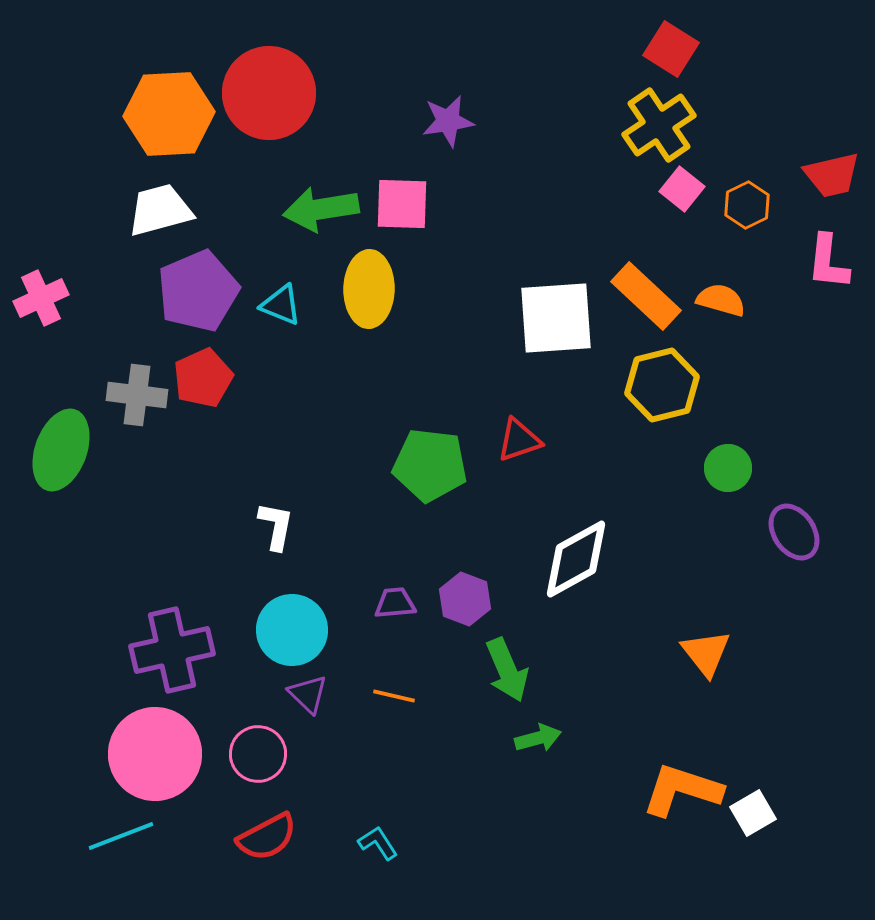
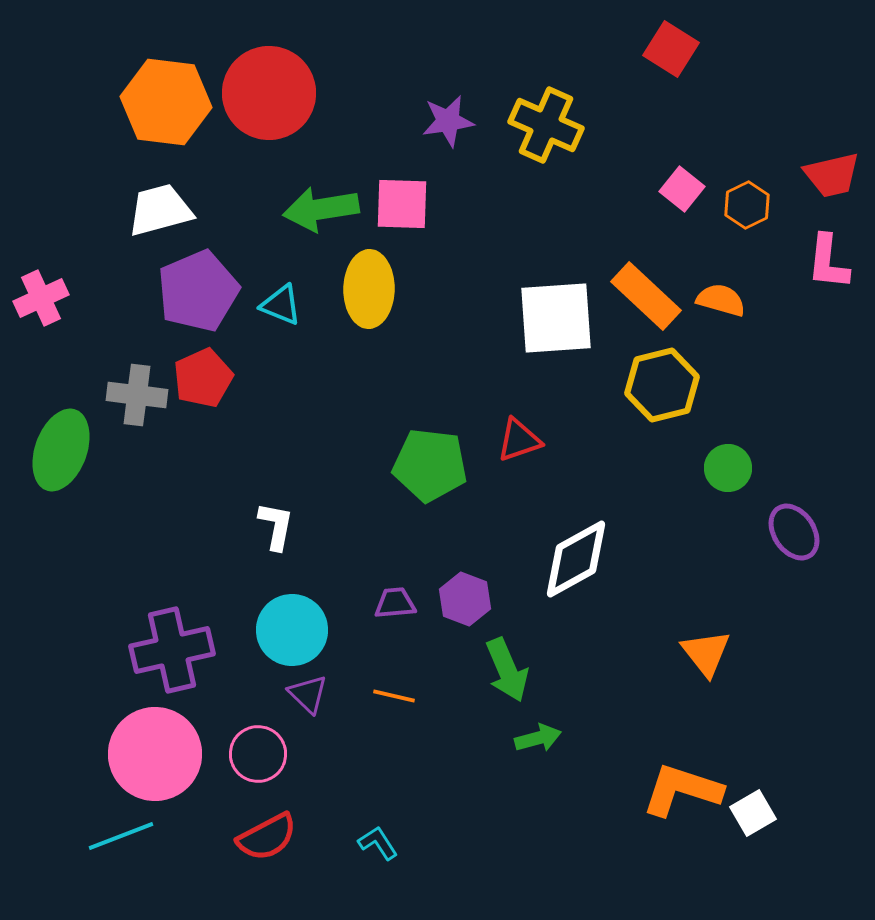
orange hexagon at (169, 114): moved 3 px left, 12 px up; rotated 10 degrees clockwise
yellow cross at (659, 125): moved 113 px left; rotated 32 degrees counterclockwise
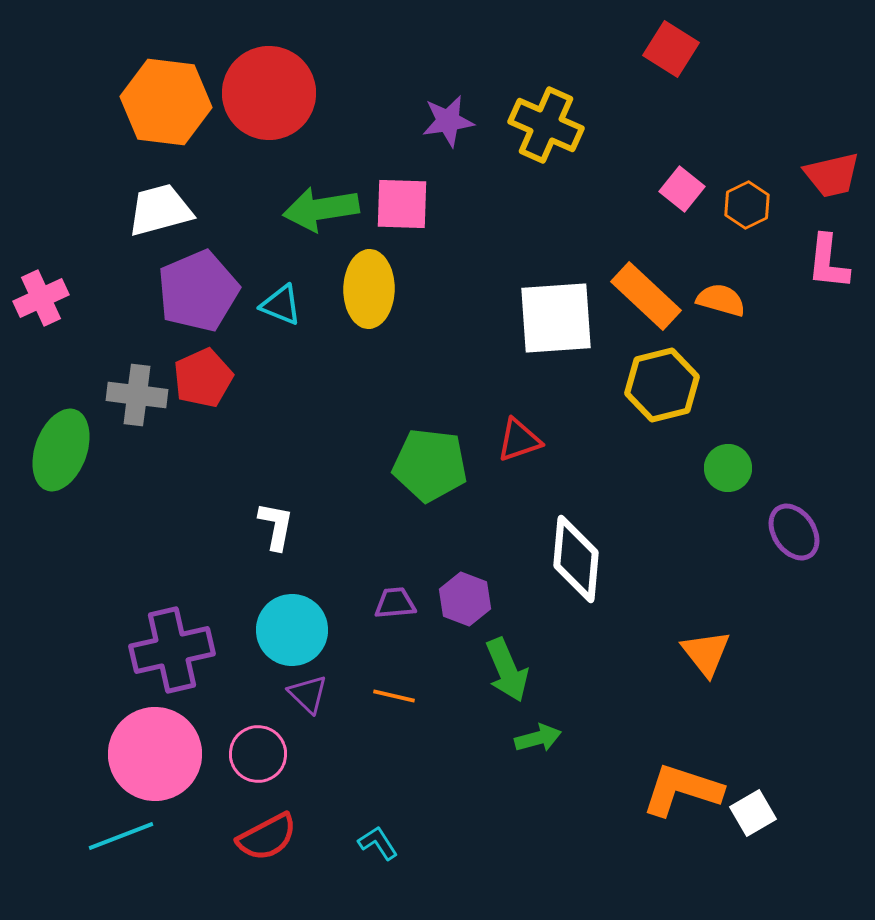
white diamond at (576, 559): rotated 56 degrees counterclockwise
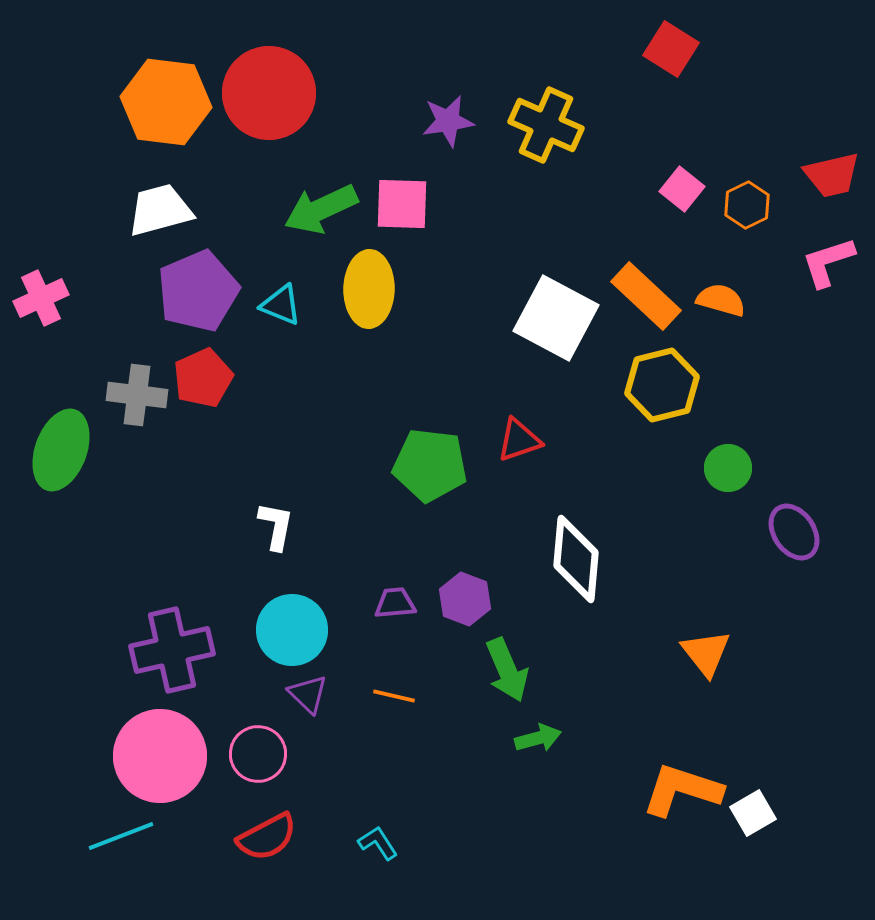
green arrow at (321, 209): rotated 16 degrees counterclockwise
pink L-shape at (828, 262): rotated 66 degrees clockwise
white square at (556, 318): rotated 32 degrees clockwise
pink circle at (155, 754): moved 5 px right, 2 px down
